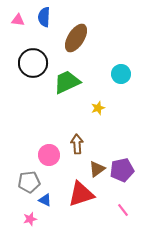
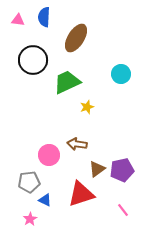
black circle: moved 3 px up
yellow star: moved 11 px left, 1 px up
brown arrow: rotated 78 degrees counterclockwise
pink star: rotated 16 degrees counterclockwise
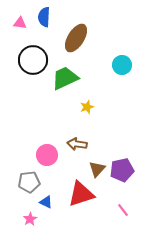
pink triangle: moved 2 px right, 3 px down
cyan circle: moved 1 px right, 9 px up
green trapezoid: moved 2 px left, 4 px up
pink circle: moved 2 px left
brown triangle: rotated 12 degrees counterclockwise
blue triangle: moved 1 px right, 2 px down
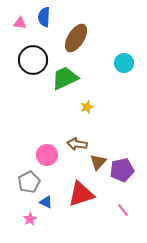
cyan circle: moved 2 px right, 2 px up
brown triangle: moved 1 px right, 7 px up
gray pentagon: rotated 20 degrees counterclockwise
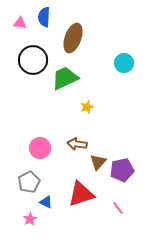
brown ellipse: moved 3 px left; rotated 12 degrees counterclockwise
pink circle: moved 7 px left, 7 px up
pink line: moved 5 px left, 2 px up
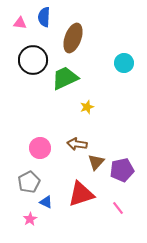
brown triangle: moved 2 px left
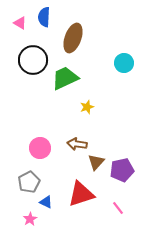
pink triangle: rotated 24 degrees clockwise
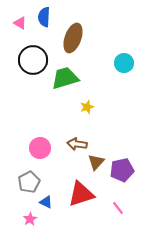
green trapezoid: rotated 8 degrees clockwise
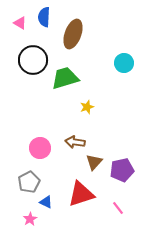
brown ellipse: moved 4 px up
brown arrow: moved 2 px left, 2 px up
brown triangle: moved 2 px left
